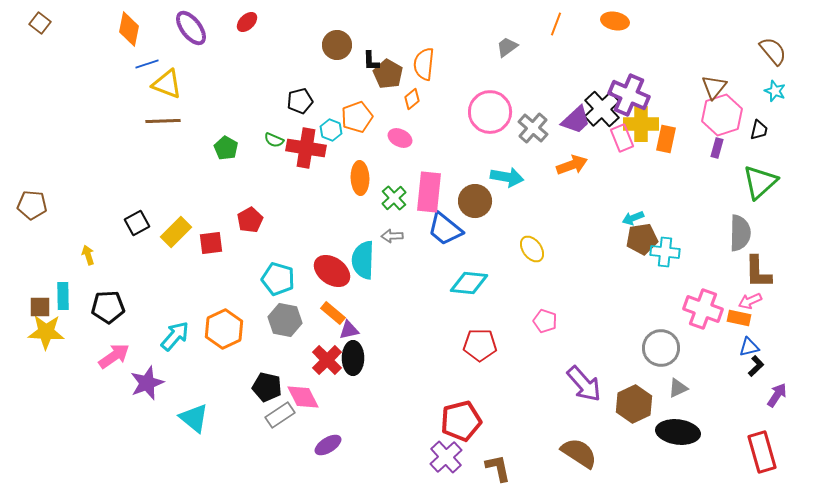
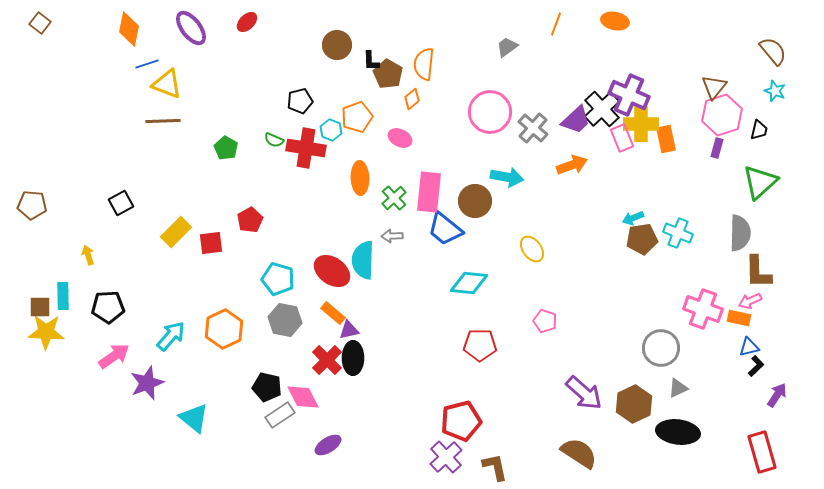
orange rectangle at (666, 139): rotated 24 degrees counterclockwise
black square at (137, 223): moved 16 px left, 20 px up
cyan cross at (665, 252): moved 13 px right, 19 px up; rotated 16 degrees clockwise
cyan arrow at (175, 336): moved 4 px left
purple arrow at (584, 384): moved 9 px down; rotated 6 degrees counterclockwise
brown L-shape at (498, 468): moved 3 px left, 1 px up
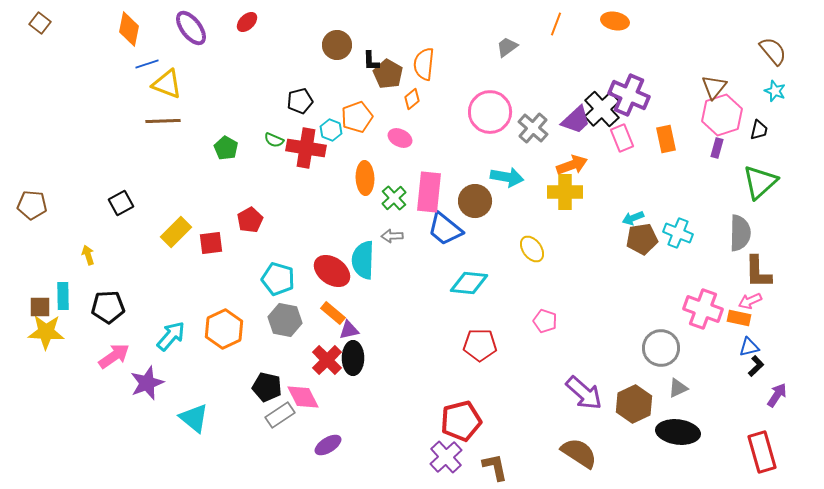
yellow cross at (641, 124): moved 76 px left, 68 px down
orange ellipse at (360, 178): moved 5 px right
